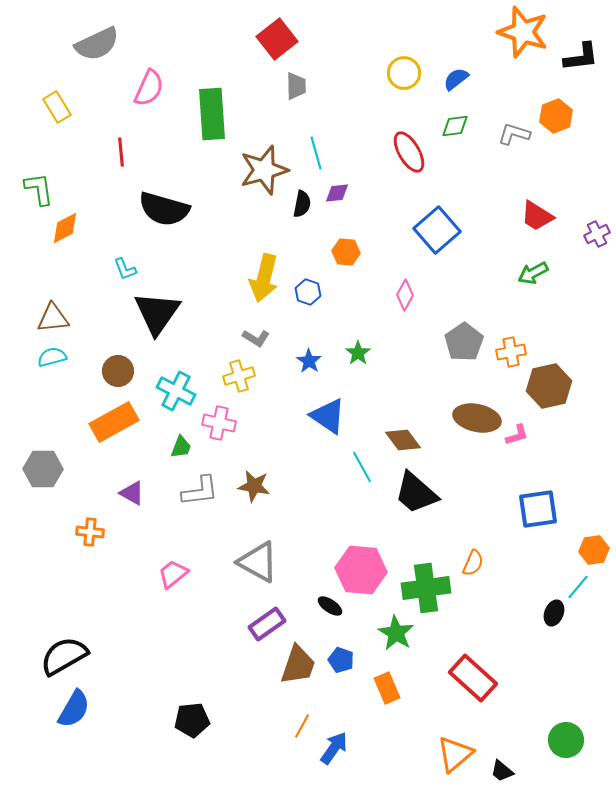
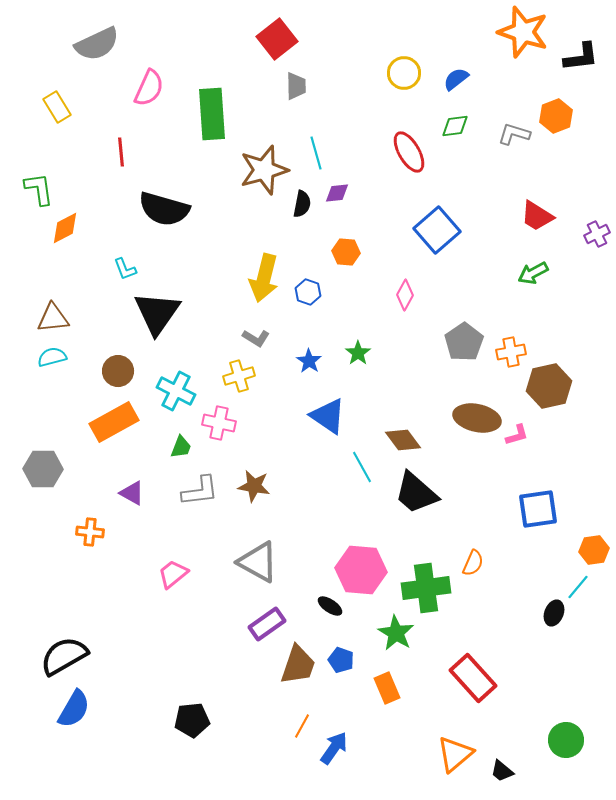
red rectangle at (473, 678): rotated 6 degrees clockwise
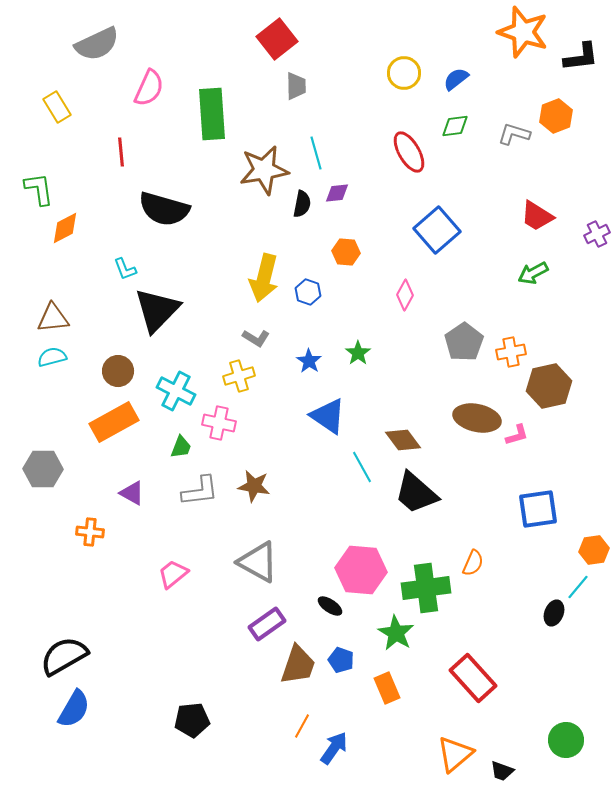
brown star at (264, 170): rotated 6 degrees clockwise
black triangle at (157, 313): moved 3 px up; rotated 9 degrees clockwise
black trapezoid at (502, 771): rotated 20 degrees counterclockwise
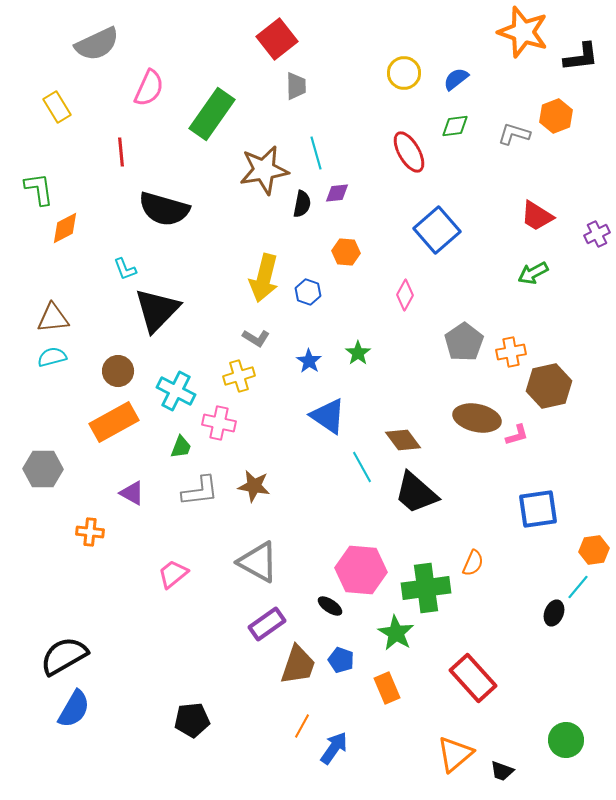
green rectangle at (212, 114): rotated 39 degrees clockwise
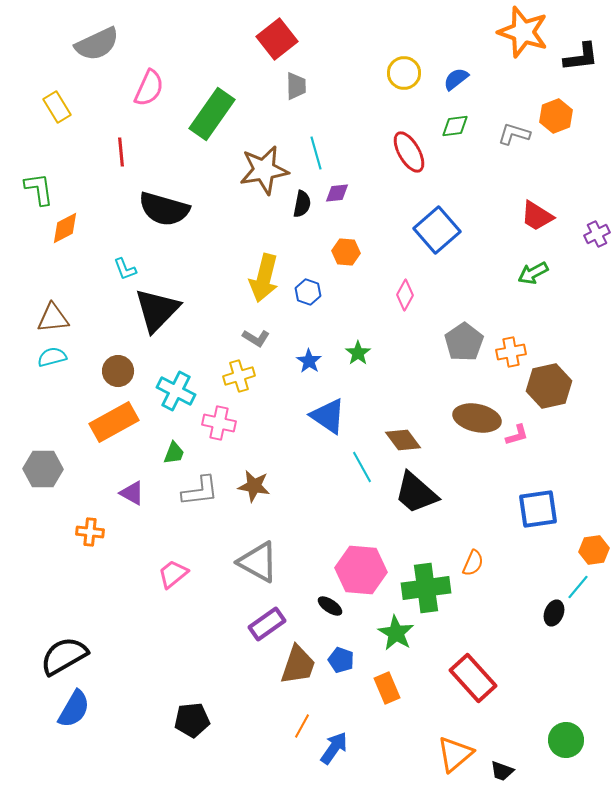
green trapezoid at (181, 447): moved 7 px left, 6 px down
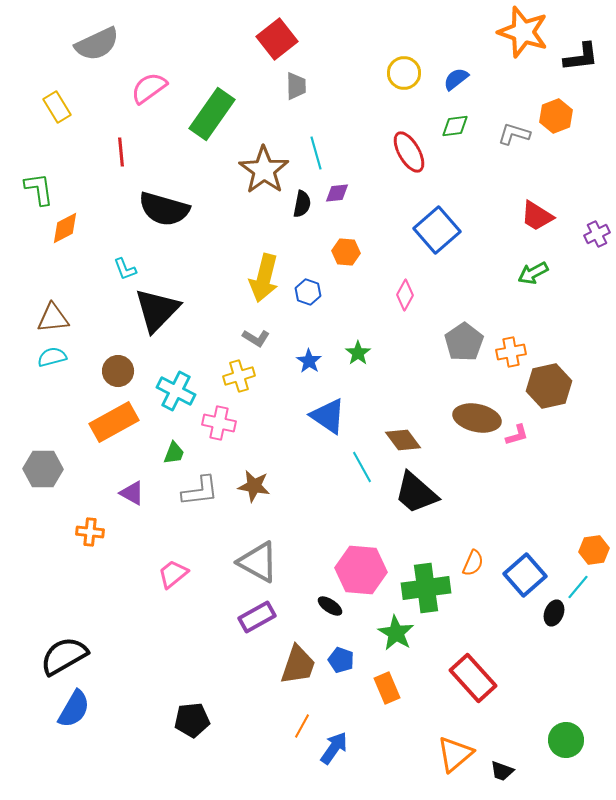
pink semicircle at (149, 88): rotated 150 degrees counterclockwise
brown star at (264, 170): rotated 27 degrees counterclockwise
blue square at (538, 509): moved 13 px left, 66 px down; rotated 33 degrees counterclockwise
purple rectangle at (267, 624): moved 10 px left, 7 px up; rotated 6 degrees clockwise
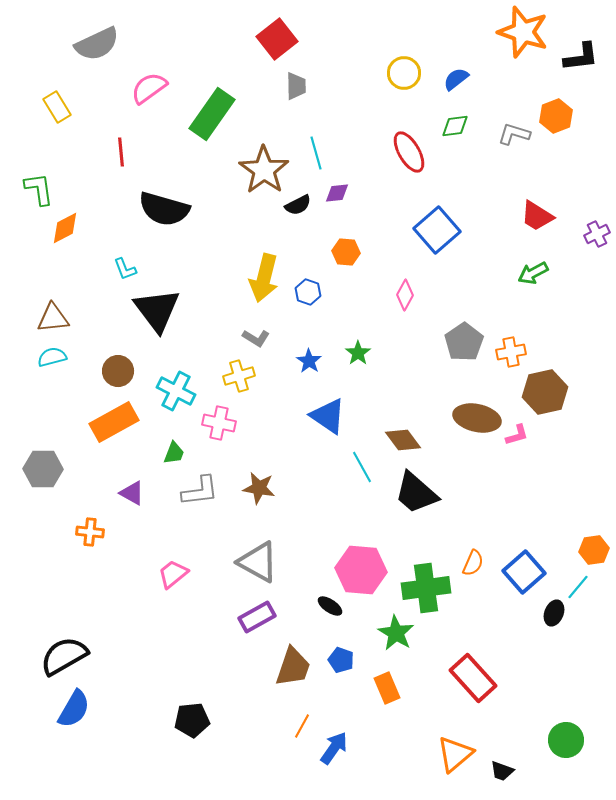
black semicircle at (302, 204): moved 4 px left, 1 px down; rotated 52 degrees clockwise
black triangle at (157, 310): rotated 21 degrees counterclockwise
brown hexagon at (549, 386): moved 4 px left, 6 px down
brown star at (254, 486): moved 5 px right, 2 px down
blue square at (525, 575): moved 1 px left, 3 px up
brown trapezoid at (298, 665): moved 5 px left, 2 px down
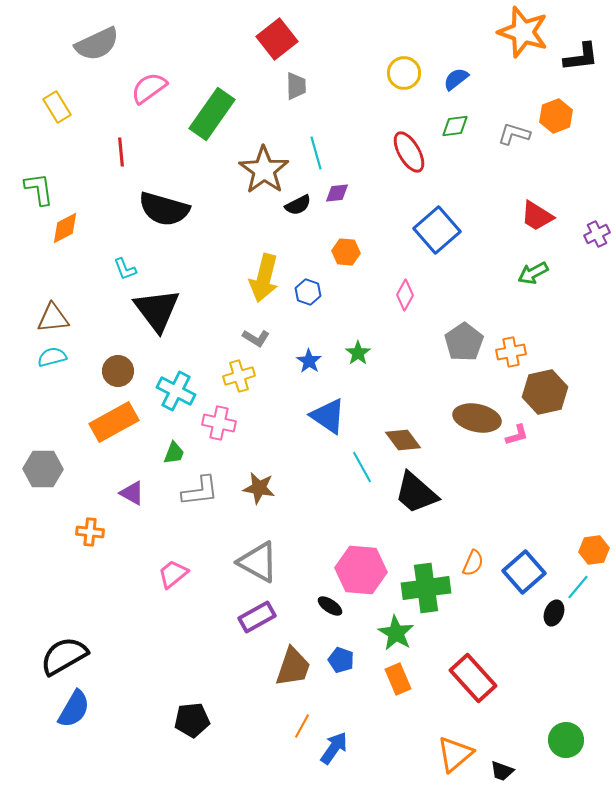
orange rectangle at (387, 688): moved 11 px right, 9 px up
